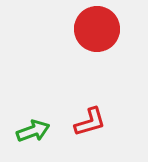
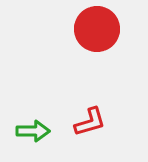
green arrow: rotated 20 degrees clockwise
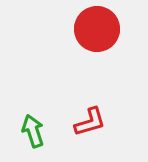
green arrow: rotated 108 degrees counterclockwise
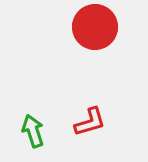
red circle: moved 2 px left, 2 px up
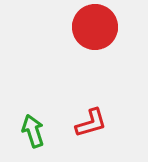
red L-shape: moved 1 px right, 1 px down
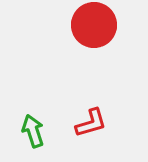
red circle: moved 1 px left, 2 px up
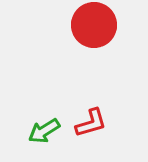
green arrow: moved 11 px right; rotated 104 degrees counterclockwise
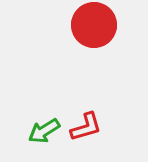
red L-shape: moved 5 px left, 4 px down
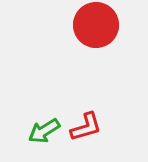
red circle: moved 2 px right
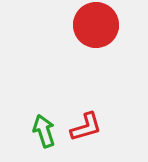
green arrow: rotated 104 degrees clockwise
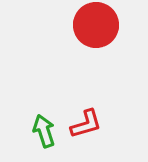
red L-shape: moved 3 px up
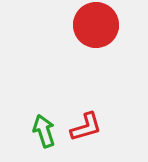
red L-shape: moved 3 px down
